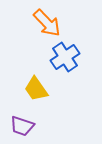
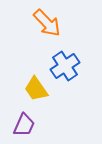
blue cross: moved 9 px down
purple trapezoid: moved 2 px right, 1 px up; rotated 85 degrees counterclockwise
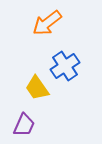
orange arrow: rotated 96 degrees clockwise
yellow trapezoid: moved 1 px right, 1 px up
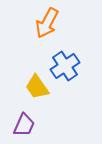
orange arrow: rotated 24 degrees counterclockwise
yellow trapezoid: moved 1 px up
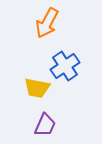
yellow trapezoid: moved 1 px down; rotated 44 degrees counterclockwise
purple trapezoid: moved 21 px right
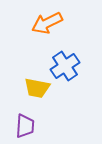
orange arrow: rotated 36 degrees clockwise
purple trapezoid: moved 20 px left, 1 px down; rotated 20 degrees counterclockwise
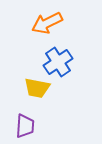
blue cross: moved 7 px left, 4 px up
